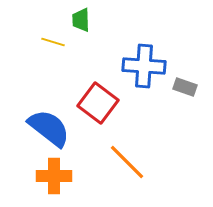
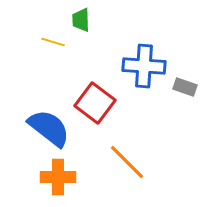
red square: moved 3 px left
orange cross: moved 4 px right, 1 px down
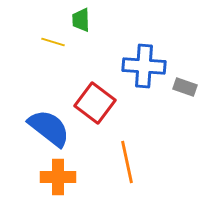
orange line: rotated 33 degrees clockwise
